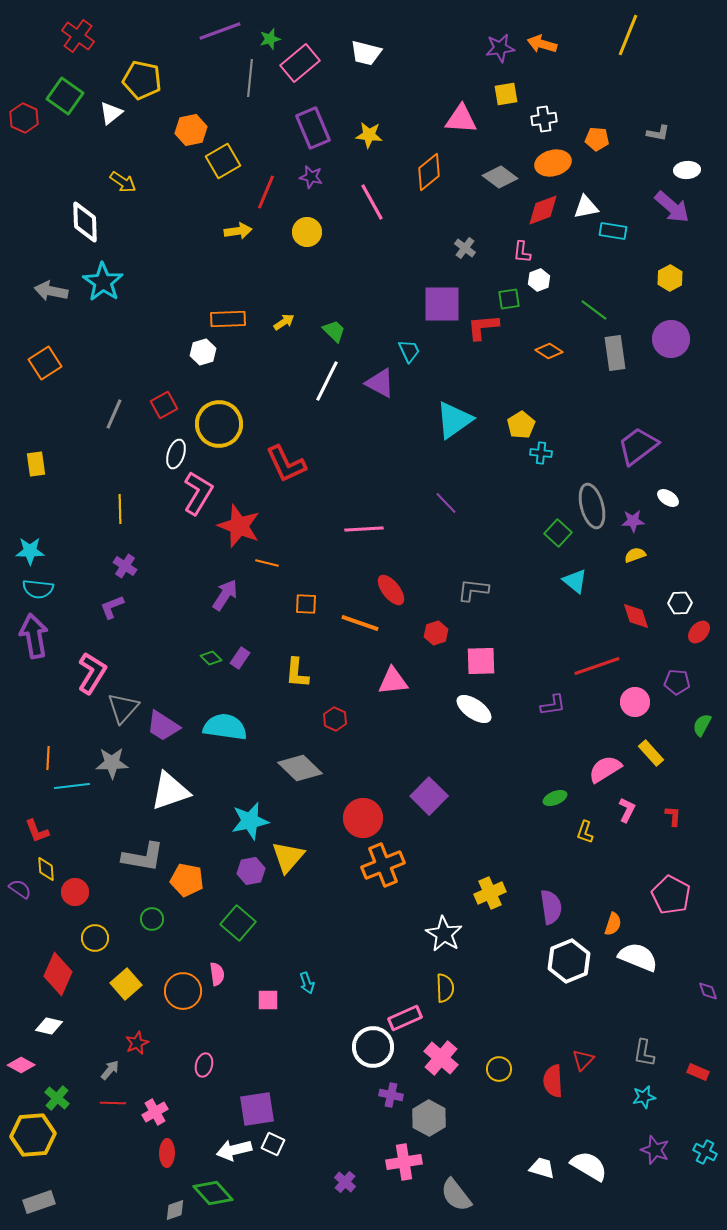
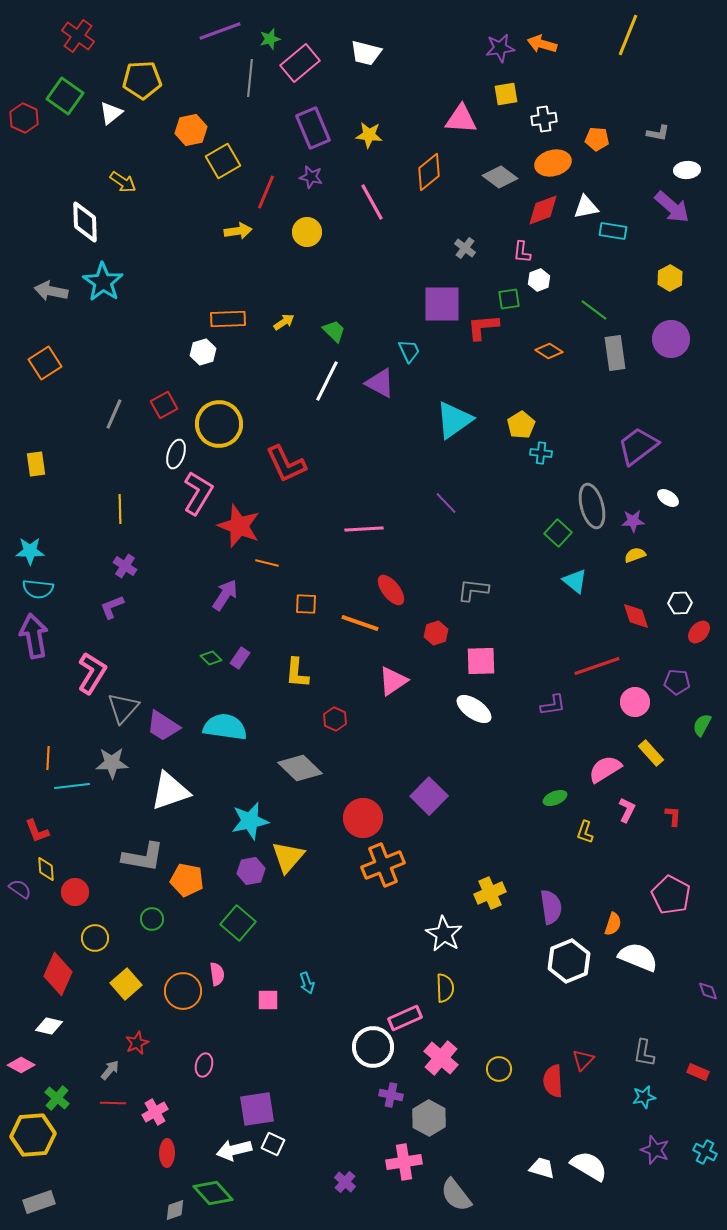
yellow pentagon at (142, 80): rotated 15 degrees counterclockwise
pink triangle at (393, 681): rotated 28 degrees counterclockwise
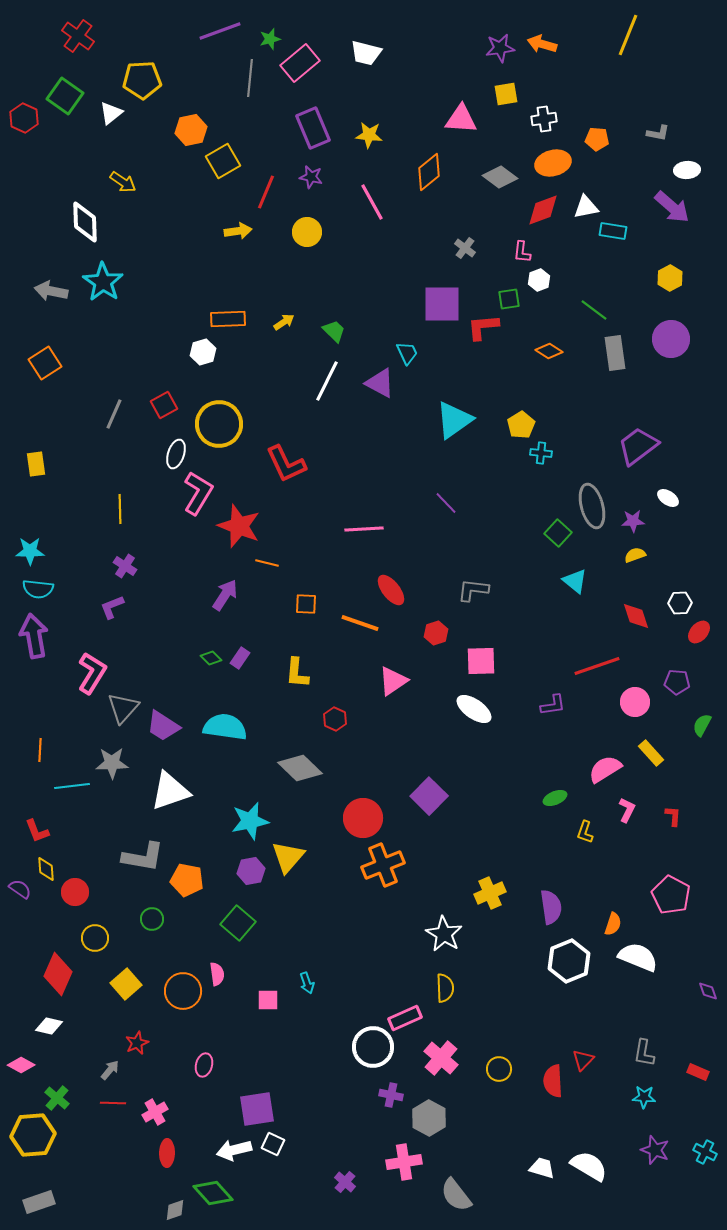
cyan trapezoid at (409, 351): moved 2 px left, 2 px down
orange line at (48, 758): moved 8 px left, 8 px up
cyan star at (644, 1097): rotated 15 degrees clockwise
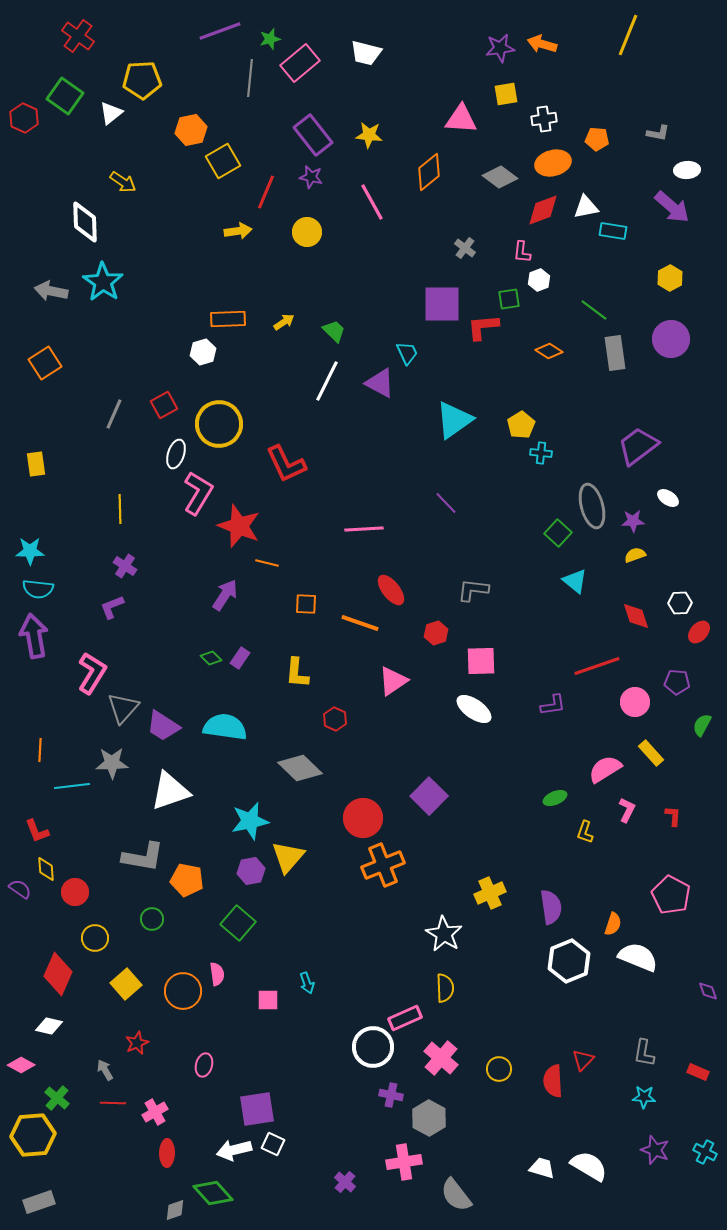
purple rectangle at (313, 128): moved 7 px down; rotated 15 degrees counterclockwise
gray arrow at (110, 1070): moved 5 px left; rotated 70 degrees counterclockwise
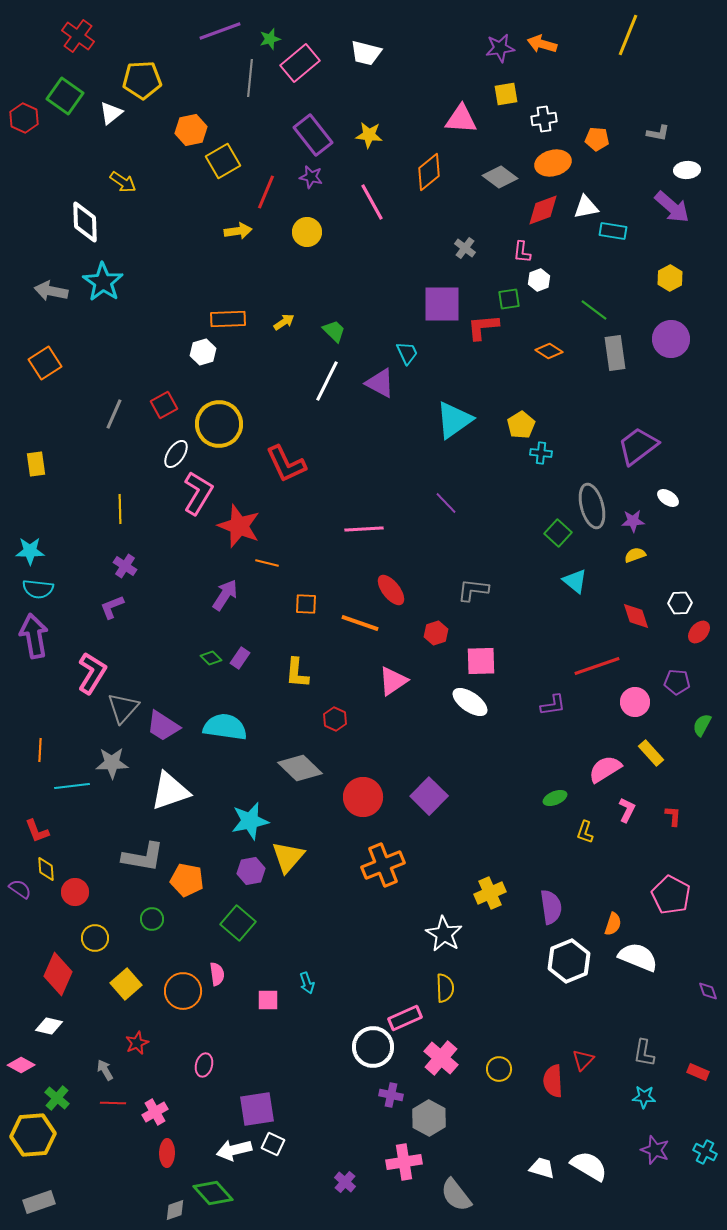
white ellipse at (176, 454): rotated 16 degrees clockwise
white ellipse at (474, 709): moved 4 px left, 7 px up
red circle at (363, 818): moved 21 px up
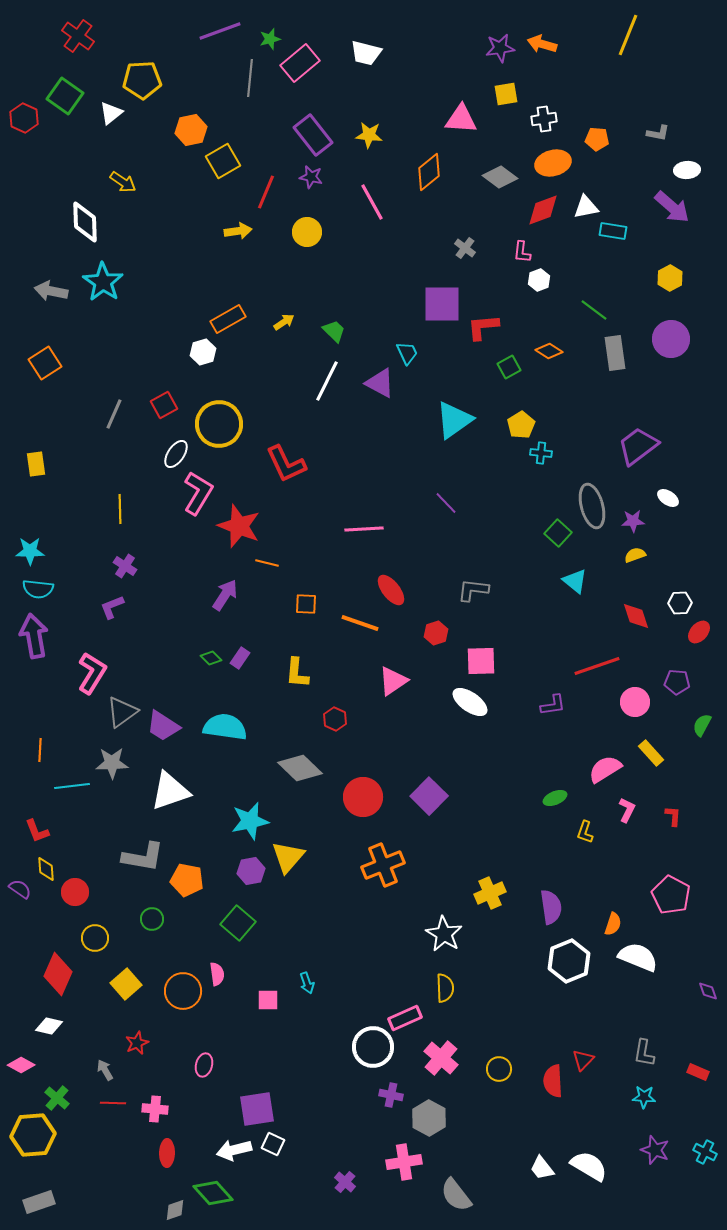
green square at (509, 299): moved 68 px down; rotated 20 degrees counterclockwise
orange rectangle at (228, 319): rotated 28 degrees counterclockwise
gray triangle at (123, 708): moved 1 px left, 4 px down; rotated 12 degrees clockwise
pink cross at (155, 1112): moved 3 px up; rotated 35 degrees clockwise
white trapezoid at (542, 1168): rotated 144 degrees counterclockwise
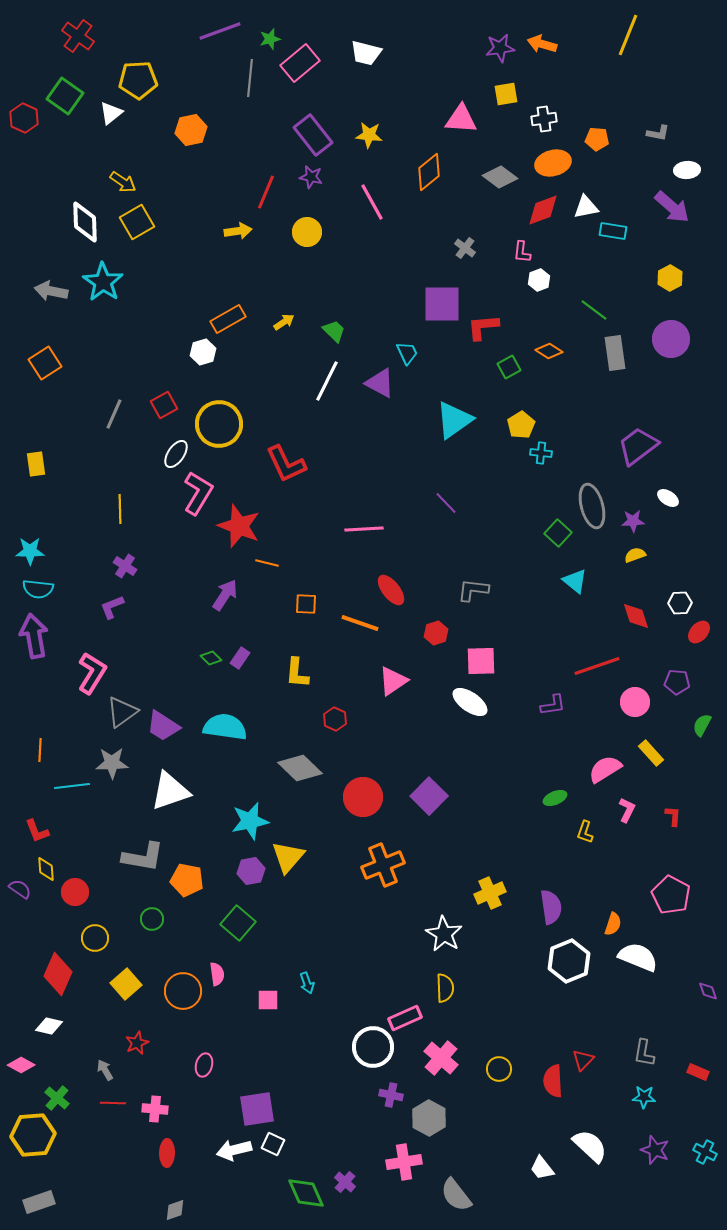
yellow pentagon at (142, 80): moved 4 px left
yellow square at (223, 161): moved 86 px left, 61 px down
white semicircle at (589, 1166): moved 1 px right, 20 px up; rotated 12 degrees clockwise
green diamond at (213, 1193): moved 93 px right; rotated 18 degrees clockwise
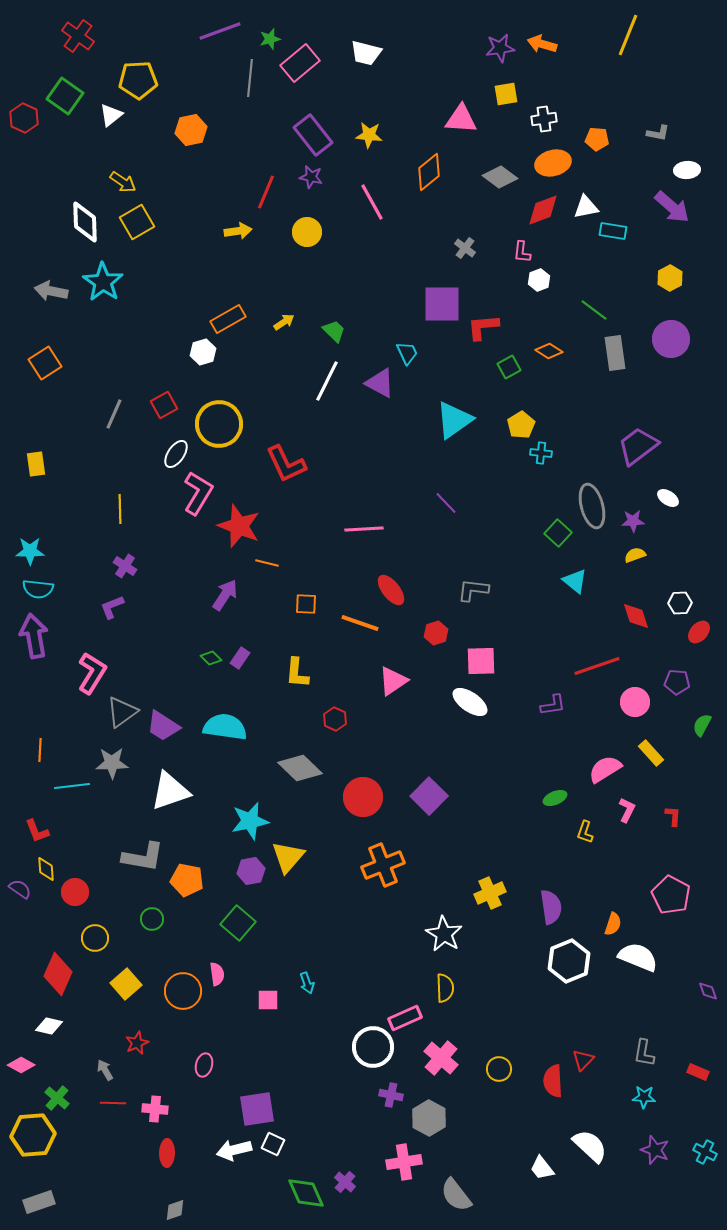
white triangle at (111, 113): moved 2 px down
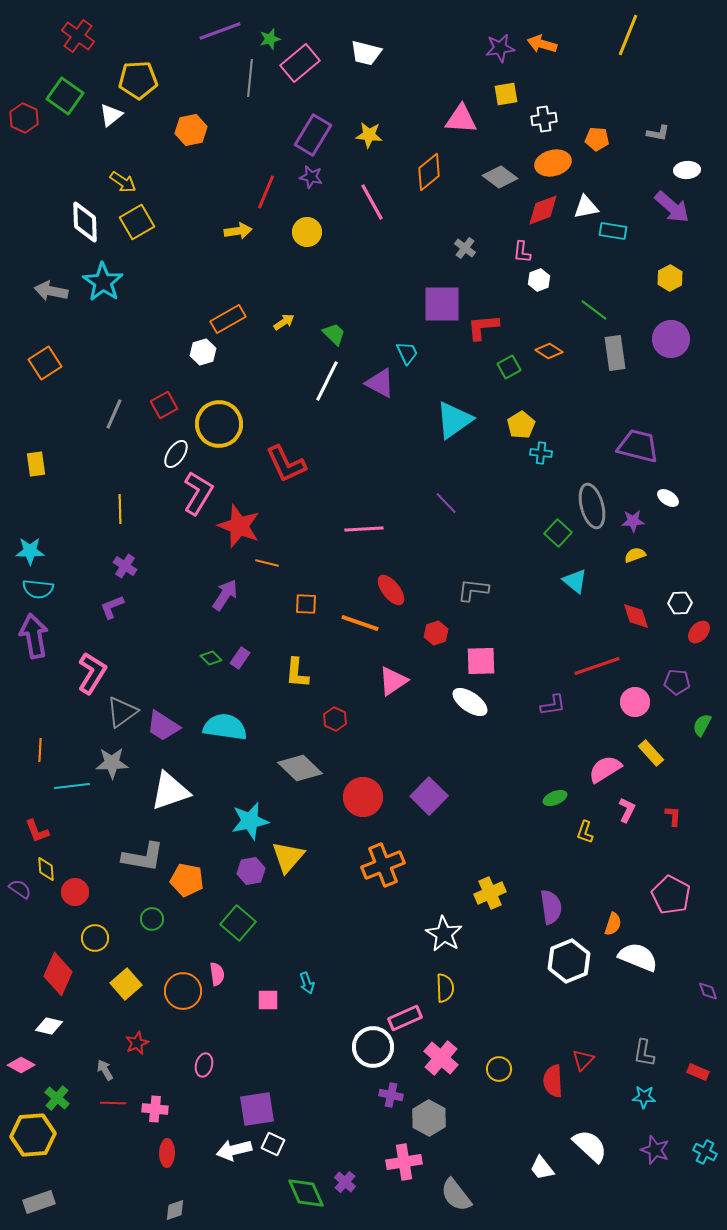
purple rectangle at (313, 135): rotated 69 degrees clockwise
green trapezoid at (334, 331): moved 3 px down
purple trapezoid at (638, 446): rotated 51 degrees clockwise
